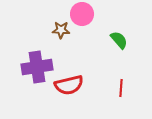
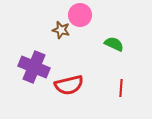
pink circle: moved 2 px left, 1 px down
brown star: rotated 12 degrees clockwise
green semicircle: moved 5 px left, 4 px down; rotated 24 degrees counterclockwise
purple cross: moved 3 px left; rotated 32 degrees clockwise
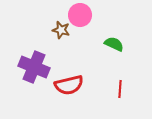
red line: moved 1 px left, 1 px down
